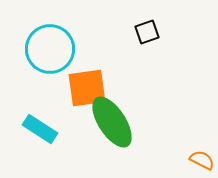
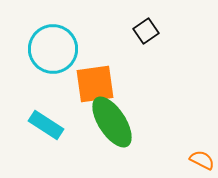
black square: moved 1 px left, 1 px up; rotated 15 degrees counterclockwise
cyan circle: moved 3 px right
orange square: moved 8 px right, 4 px up
cyan rectangle: moved 6 px right, 4 px up
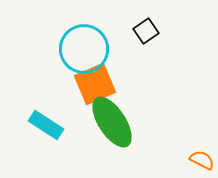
cyan circle: moved 31 px right
orange square: rotated 15 degrees counterclockwise
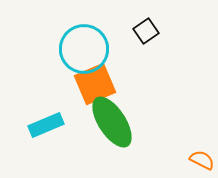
cyan rectangle: rotated 56 degrees counterclockwise
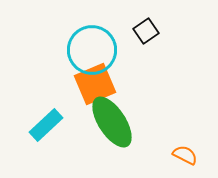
cyan circle: moved 8 px right, 1 px down
cyan rectangle: rotated 20 degrees counterclockwise
orange semicircle: moved 17 px left, 5 px up
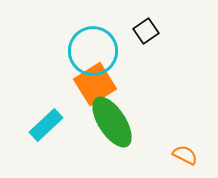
cyan circle: moved 1 px right, 1 px down
orange square: rotated 9 degrees counterclockwise
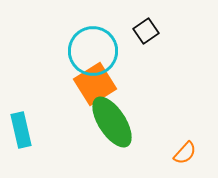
cyan rectangle: moved 25 px left, 5 px down; rotated 60 degrees counterclockwise
orange semicircle: moved 2 px up; rotated 105 degrees clockwise
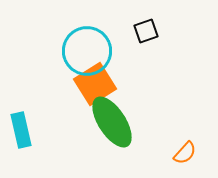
black square: rotated 15 degrees clockwise
cyan circle: moved 6 px left
